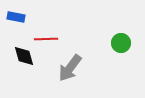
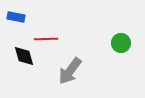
gray arrow: moved 3 px down
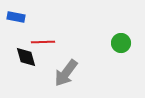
red line: moved 3 px left, 3 px down
black diamond: moved 2 px right, 1 px down
gray arrow: moved 4 px left, 2 px down
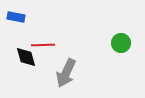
red line: moved 3 px down
gray arrow: rotated 12 degrees counterclockwise
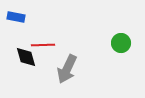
gray arrow: moved 1 px right, 4 px up
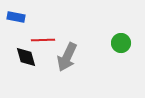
red line: moved 5 px up
gray arrow: moved 12 px up
